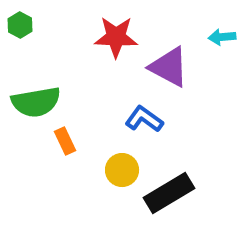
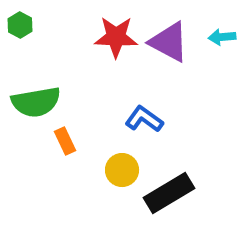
purple triangle: moved 25 px up
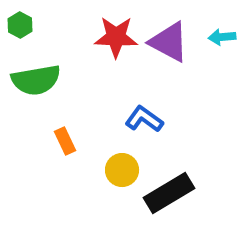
green semicircle: moved 22 px up
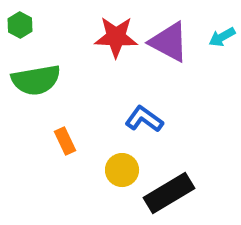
cyan arrow: rotated 24 degrees counterclockwise
